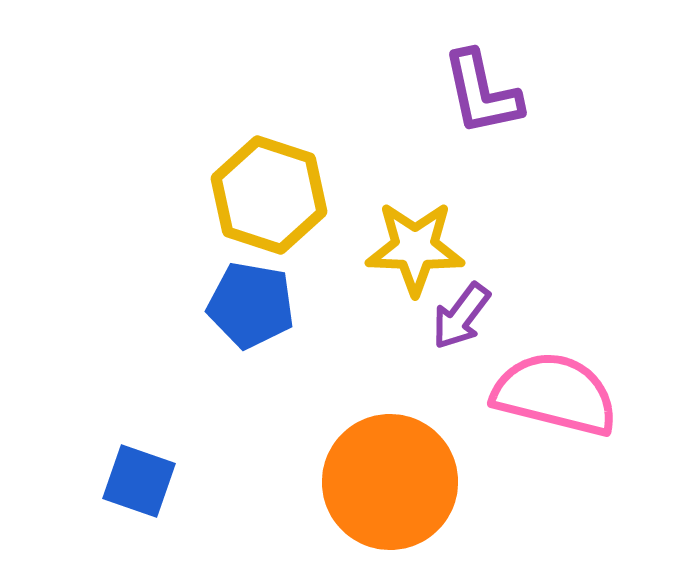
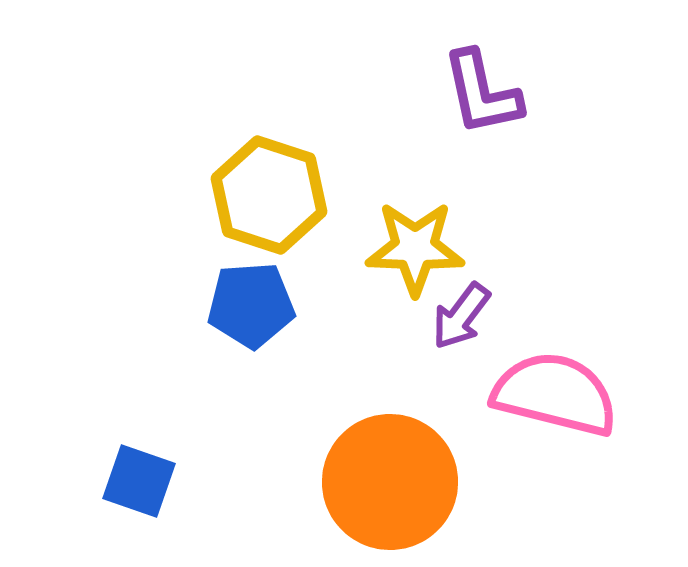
blue pentagon: rotated 14 degrees counterclockwise
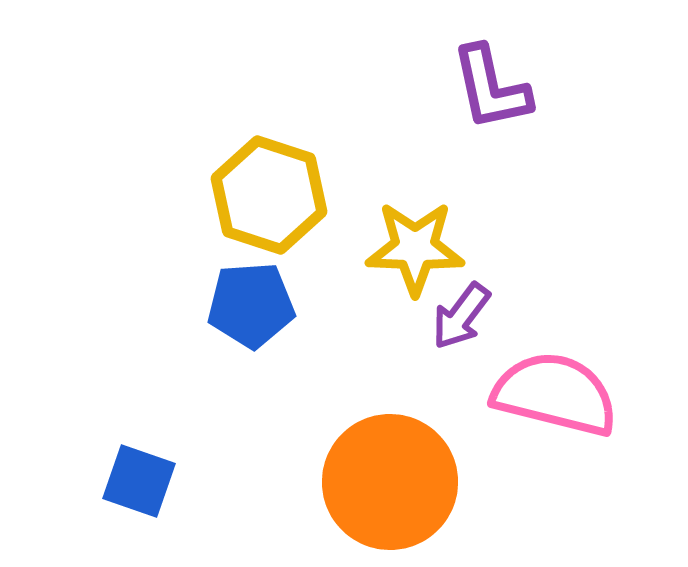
purple L-shape: moved 9 px right, 5 px up
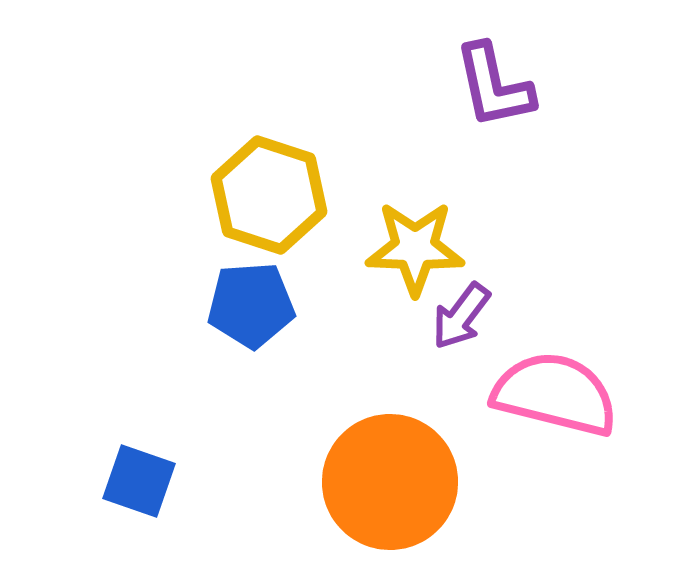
purple L-shape: moved 3 px right, 2 px up
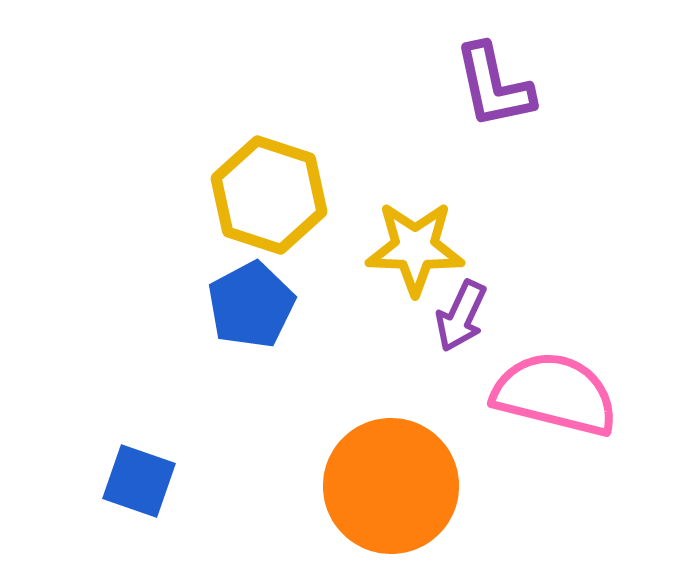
blue pentagon: rotated 24 degrees counterclockwise
purple arrow: rotated 12 degrees counterclockwise
orange circle: moved 1 px right, 4 px down
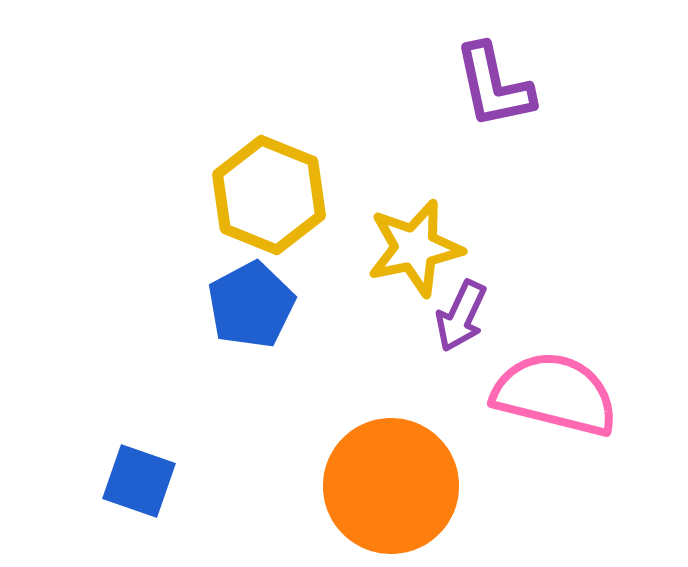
yellow hexagon: rotated 4 degrees clockwise
yellow star: rotated 14 degrees counterclockwise
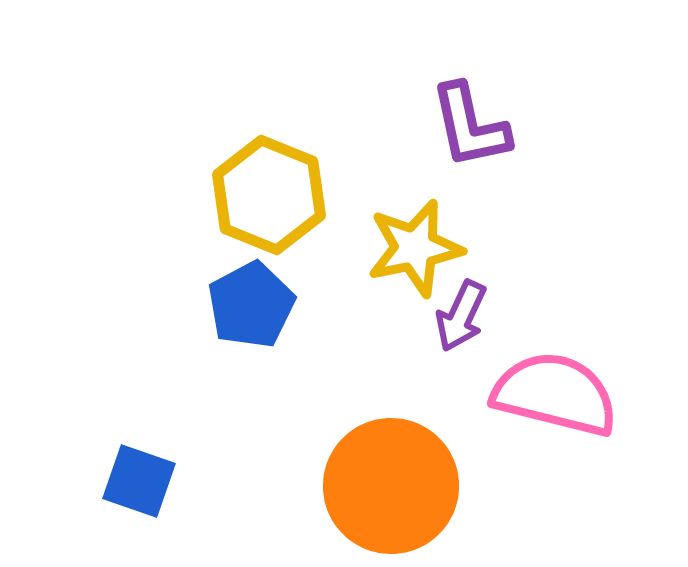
purple L-shape: moved 24 px left, 40 px down
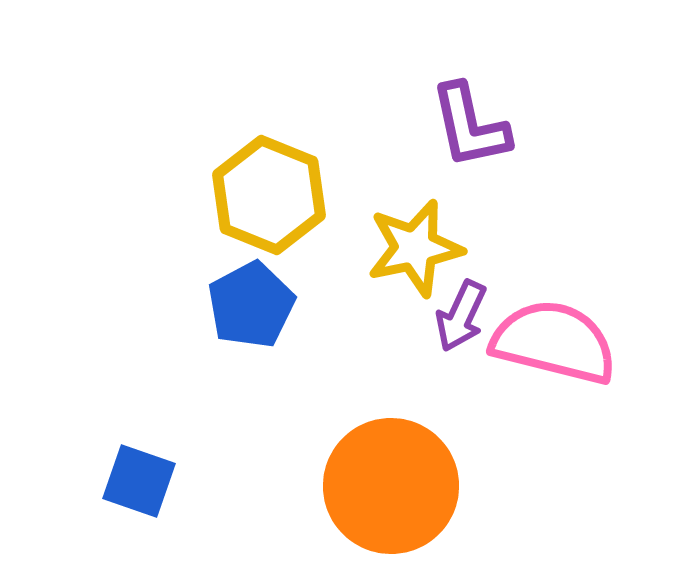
pink semicircle: moved 1 px left, 52 px up
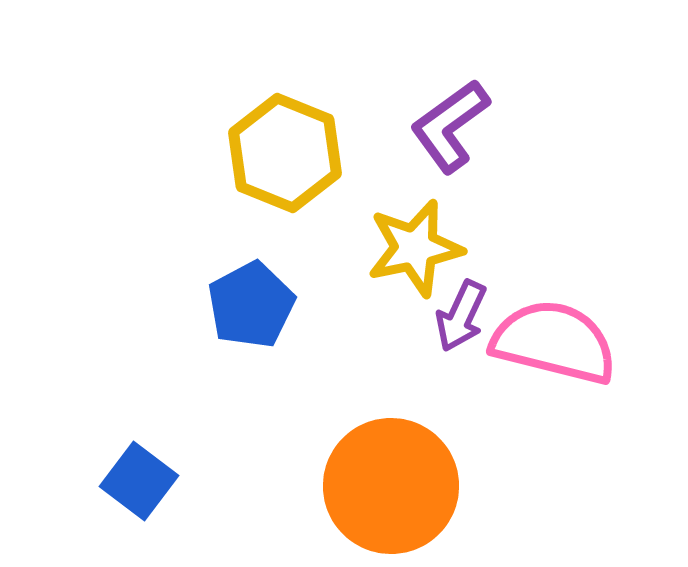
purple L-shape: moved 20 px left; rotated 66 degrees clockwise
yellow hexagon: moved 16 px right, 42 px up
blue square: rotated 18 degrees clockwise
